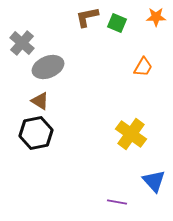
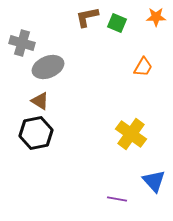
gray cross: rotated 25 degrees counterclockwise
purple line: moved 3 px up
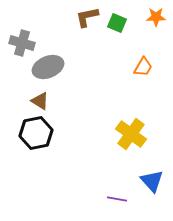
blue triangle: moved 2 px left
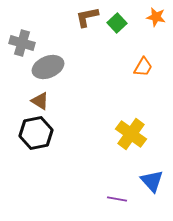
orange star: rotated 12 degrees clockwise
green square: rotated 24 degrees clockwise
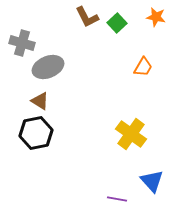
brown L-shape: rotated 105 degrees counterclockwise
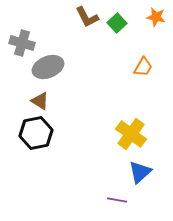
blue triangle: moved 12 px left, 9 px up; rotated 30 degrees clockwise
purple line: moved 1 px down
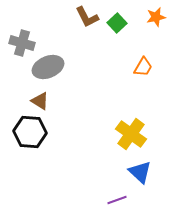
orange star: rotated 24 degrees counterclockwise
black hexagon: moved 6 px left, 1 px up; rotated 16 degrees clockwise
blue triangle: rotated 35 degrees counterclockwise
purple line: rotated 30 degrees counterclockwise
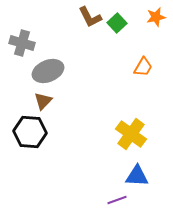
brown L-shape: moved 3 px right
gray ellipse: moved 4 px down
brown triangle: moved 3 px right; rotated 42 degrees clockwise
blue triangle: moved 3 px left, 4 px down; rotated 40 degrees counterclockwise
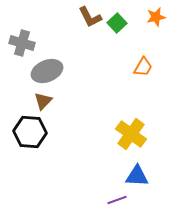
gray ellipse: moved 1 px left
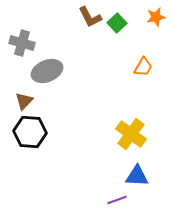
brown triangle: moved 19 px left
